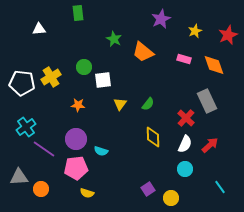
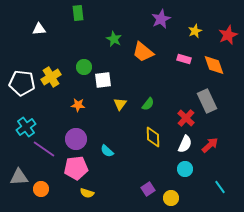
cyan semicircle: moved 6 px right; rotated 24 degrees clockwise
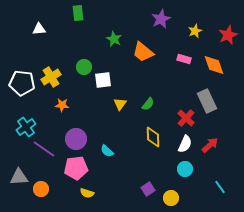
orange star: moved 16 px left
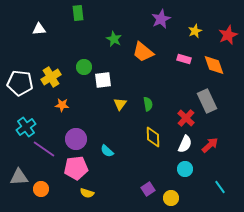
white pentagon: moved 2 px left
green semicircle: rotated 48 degrees counterclockwise
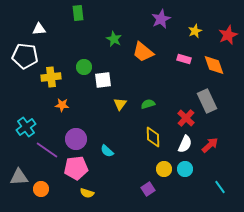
yellow cross: rotated 24 degrees clockwise
white pentagon: moved 5 px right, 27 px up
green semicircle: rotated 96 degrees counterclockwise
purple line: moved 3 px right, 1 px down
yellow circle: moved 7 px left, 29 px up
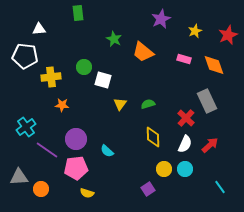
white square: rotated 24 degrees clockwise
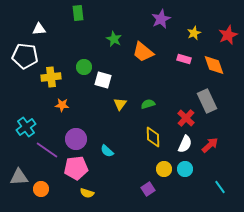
yellow star: moved 1 px left, 2 px down
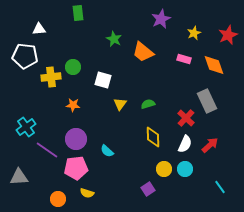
green circle: moved 11 px left
orange star: moved 11 px right
orange circle: moved 17 px right, 10 px down
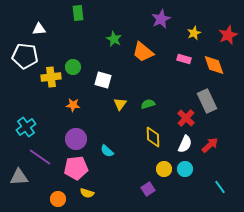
purple line: moved 7 px left, 7 px down
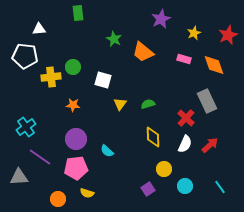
cyan circle: moved 17 px down
